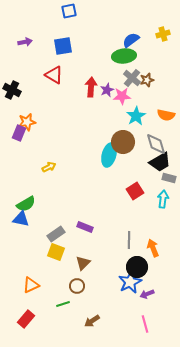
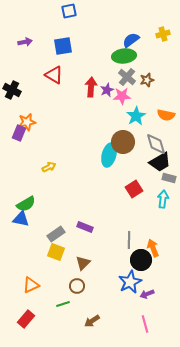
gray cross at (132, 78): moved 5 px left, 1 px up
red square at (135, 191): moved 1 px left, 2 px up
black circle at (137, 267): moved 4 px right, 7 px up
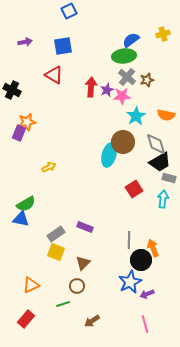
blue square at (69, 11): rotated 14 degrees counterclockwise
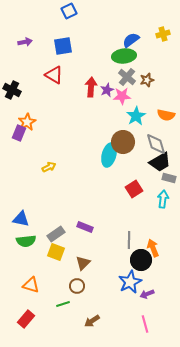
orange star at (27, 122): rotated 18 degrees counterclockwise
green semicircle at (26, 204): moved 37 px down; rotated 24 degrees clockwise
orange triangle at (31, 285): rotated 42 degrees clockwise
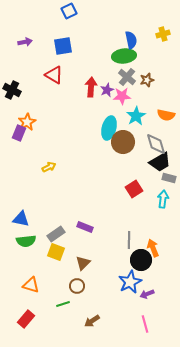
blue semicircle at (131, 40): rotated 114 degrees clockwise
cyan ellipse at (109, 155): moved 27 px up
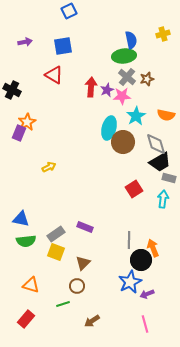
brown star at (147, 80): moved 1 px up
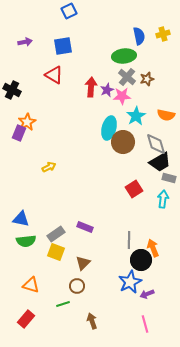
blue semicircle at (131, 40): moved 8 px right, 4 px up
brown arrow at (92, 321): rotated 105 degrees clockwise
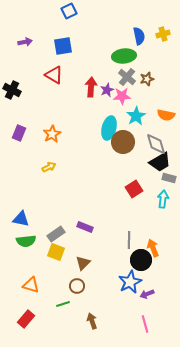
orange star at (27, 122): moved 25 px right, 12 px down
